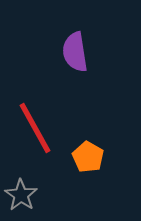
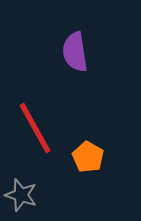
gray star: rotated 16 degrees counterclockwise
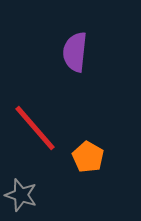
purple semicircle: rotated 15 degrees clockwise
red line: rotated 12 degrees counterclockwise
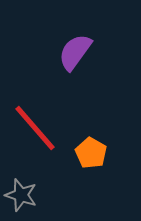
purple semicircle: rotated 30 degrees clockwise
orange pentagon: moved 3 px right, 4 px up
